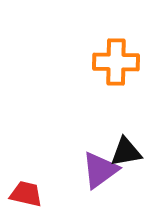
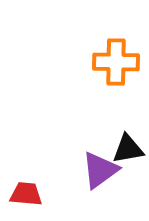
black triangle: moved 2 px right, 3 px up
red trapezoid: rotated 8 degrees counterclockwise
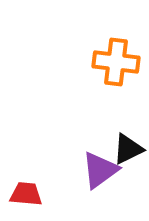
orange cross: rotated 6 degrees clockwise
black triangle: rotated 16 degrees counterclockwise
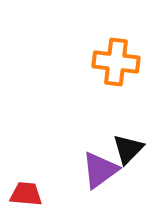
black triangle: rotated 20 degrees counterclockwise
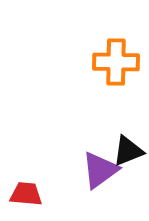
orange cross: rotated 6 degrees counterclockwise
black triangle: moved 2 px down; rotated 24 degrees clockwise
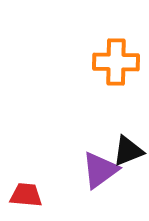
red trapezoid: moved 1 px down
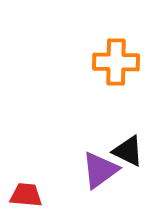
black triangle: rotated 48 degrees clockwise
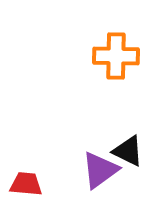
orange cross: moved 6 px up
red trapezoid: moved 11 px up
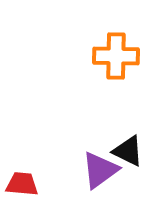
red trapezoid: moved 4 px left
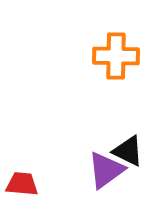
purple triangle: moved 6 px right
